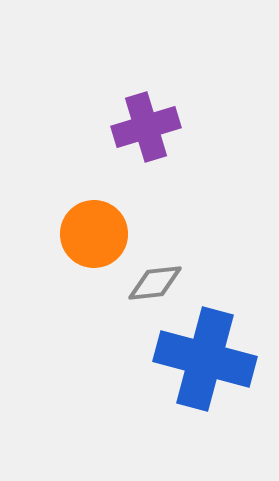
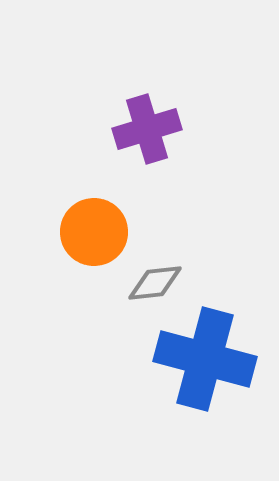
purple cross: moved 1 px right, 2 px down
orange circle: moved 2 px up
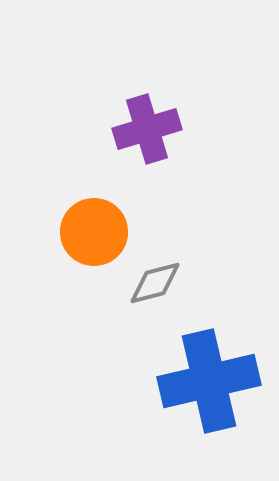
gray diamond: rotated 8 degrees counterclockwise
blue cross: moved 4 px right, 22 px down; rotated 28 degrees counterclockwise
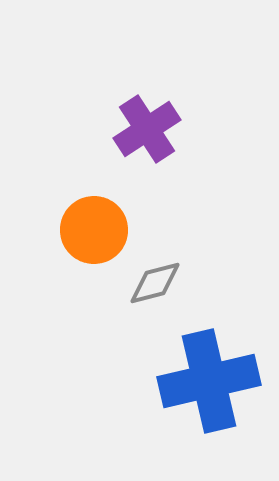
purple cross: rotated 16 degrees counterclockwise
orange circle: moved 2 px up
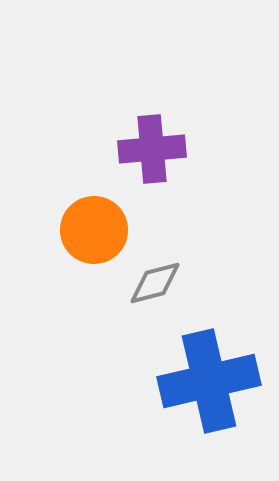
purple cross: moved 5 px right, 20 px down; rotated 28 degrees clockwise
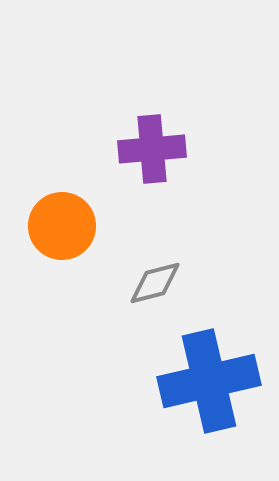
orange circle: moved 32 px left, 4 px up
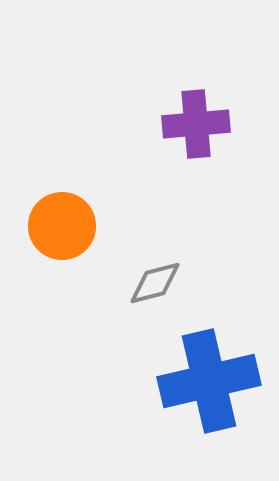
purple cross: moved 44 px right, 25 px up
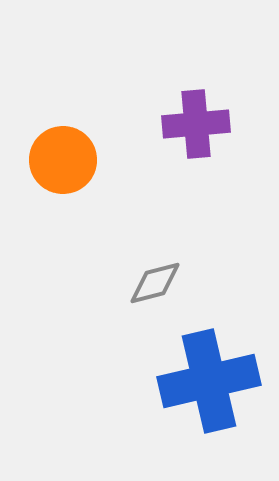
orange circle: moved 1 px right, 66 px up
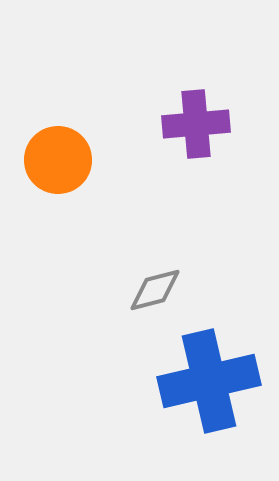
orange circle: moved 5 px left
gray diamond: moved 7 px down
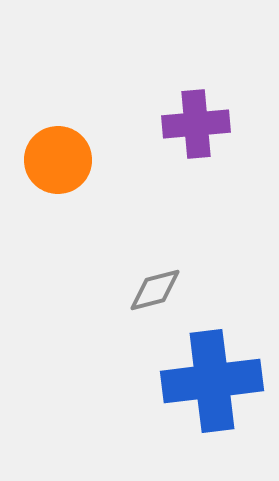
blue cross: moved 3 px right; rotated 6 degrees clockwise
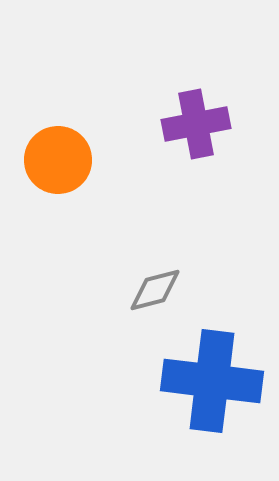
purple cross: rotated 6 degrees counterclockwise
blue cross: rotated 14 degrees clockwise
